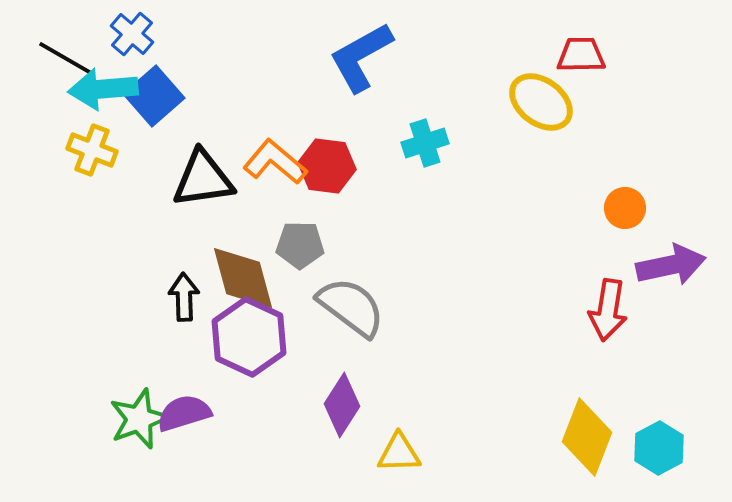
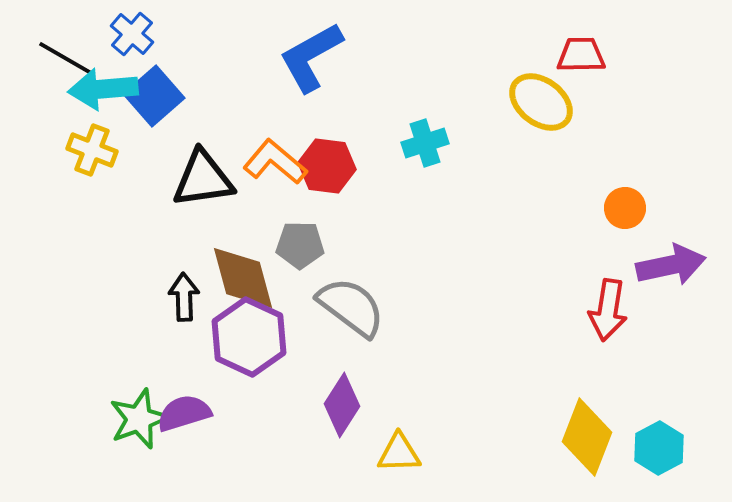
blue L-shape: moved 50 px left
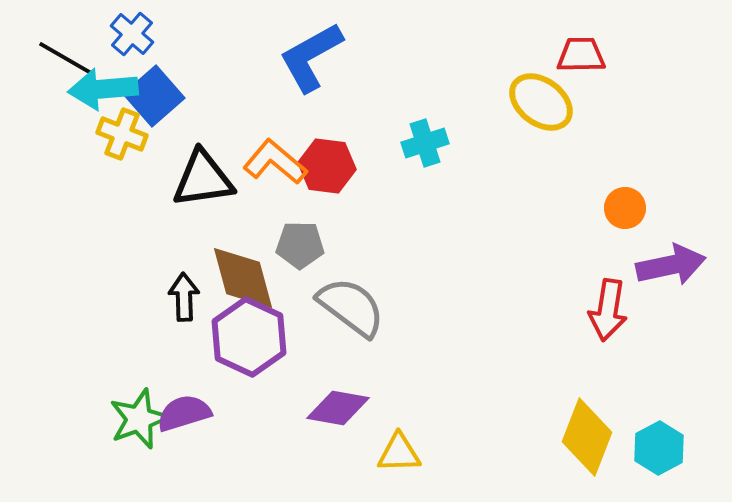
yellow cross: moved 30 px right, 16 px up
purple diamond: moved 4 px left, 3 px down; rotated 68 degrees clockwise
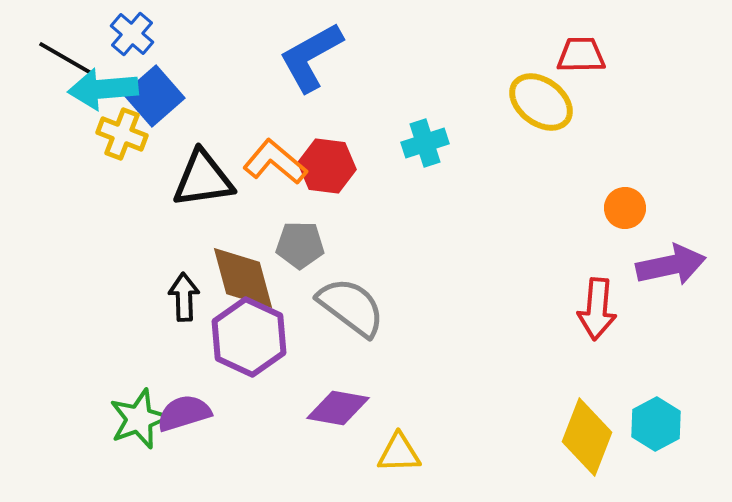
red arrow: moved 11 px left, 1 px up; rotated 4 degrees counterclockwise
cyan hexagon: moved 3 px left, 24 px up
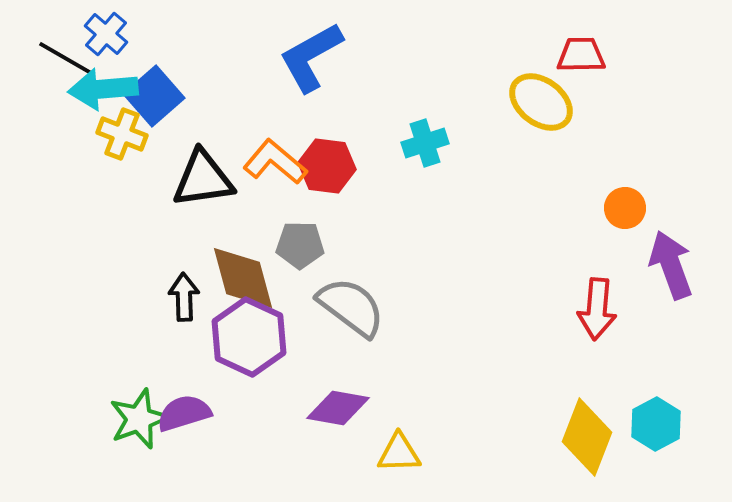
blue cross: moved 26 px left
purple arrow: rotated 98 degrees counterclockwise
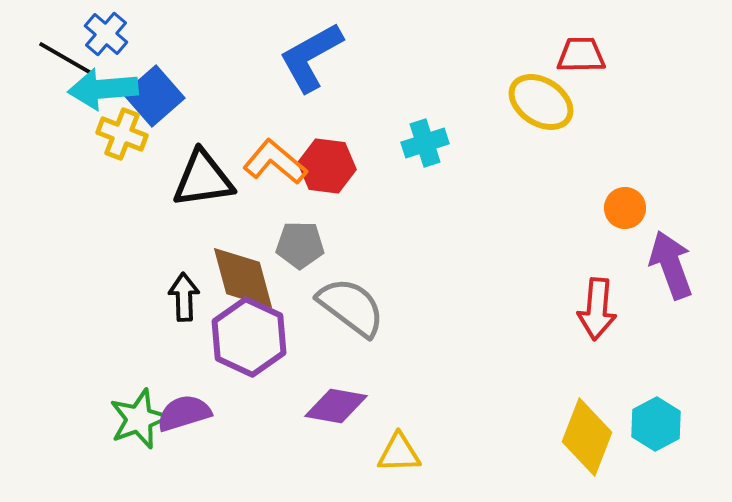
yellow ellipse: rotated 4 degrees counterclockwise
purple diamond: moved 2 px left, 2 px up
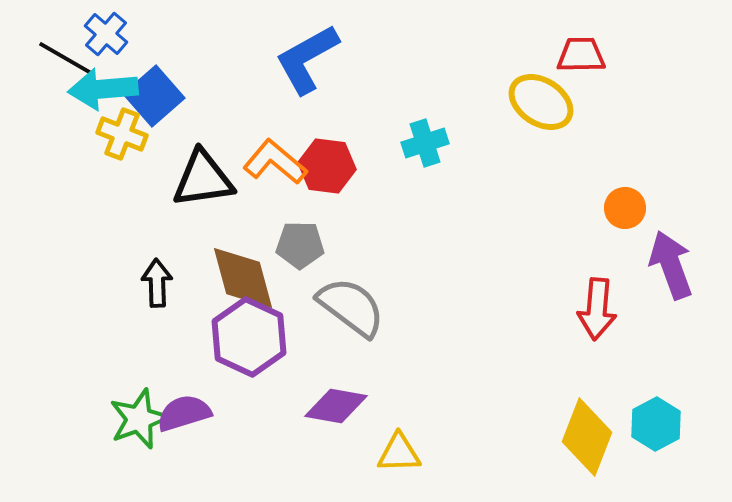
blue L-shape: moved 4 px left, 2 px down
black arrow: moved 27 px left, 14 px up
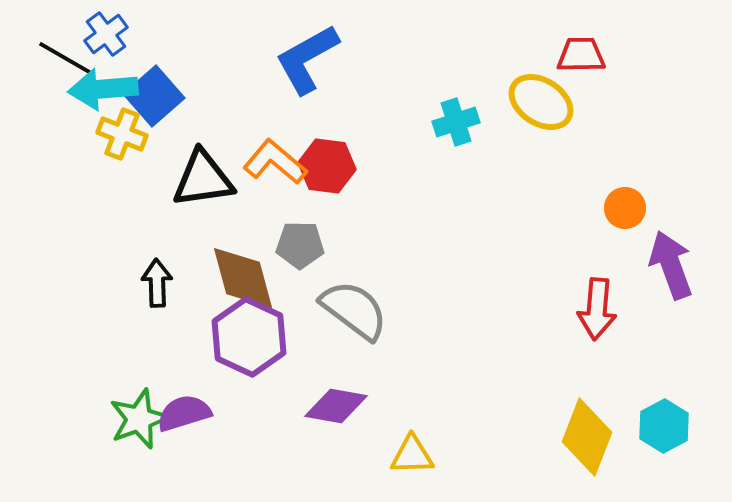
blue cross: rotated 12 degrees clockwise
cyan cross: moved 31 px right, 21 px up
gray semicircle: moved 3 px right, 3 px down
cyan hexagon: moved 8 px right, 2 px down
yellow triangle: moved 13 px right, 2 px down
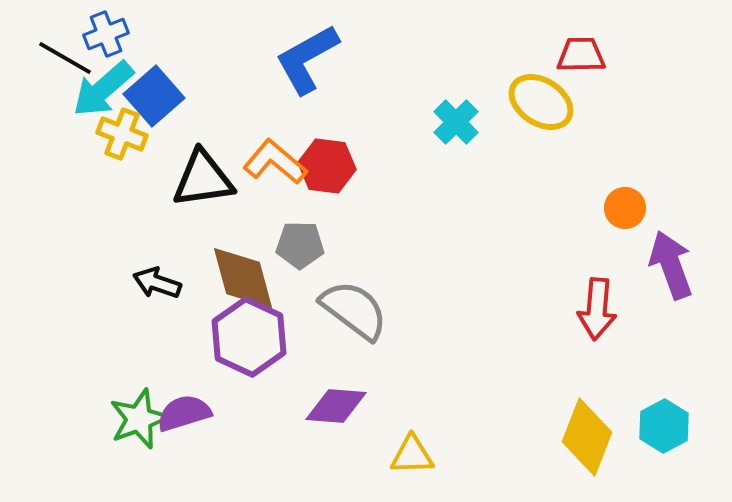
blue cross: rotated 15 degrees clockwise
cyan arrow: rotated 36 degrees counterclockwise
cyan cross: rotated 27 degrees counterclockwise
black arrow: rotated 69 degrees counterclockwise
purple diamond: rotated 6 degrees counterclockwise
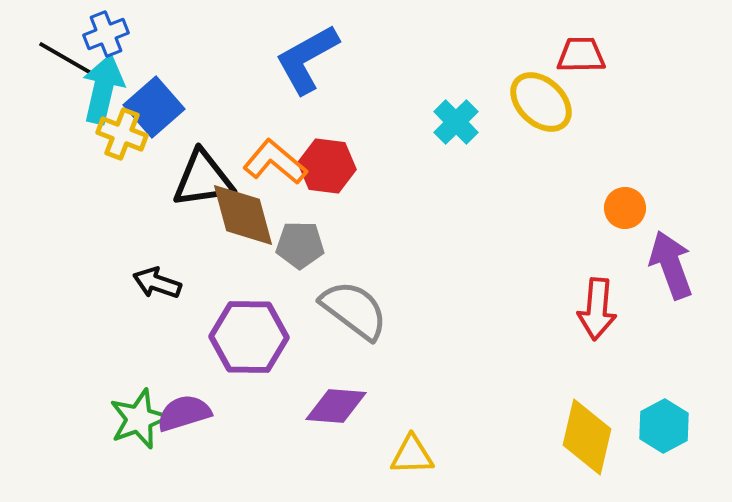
cyan arrow: rotated 144 degrees clockwise
blue square: moved 11 px down
yellow ellipse: rotated 10 degrees clockwise
brown diamond: moved 63 px up
purple hexagon: rotated 24 degrees counterclockwise
yellow diamond: rotated 8 degrees counterclockwise
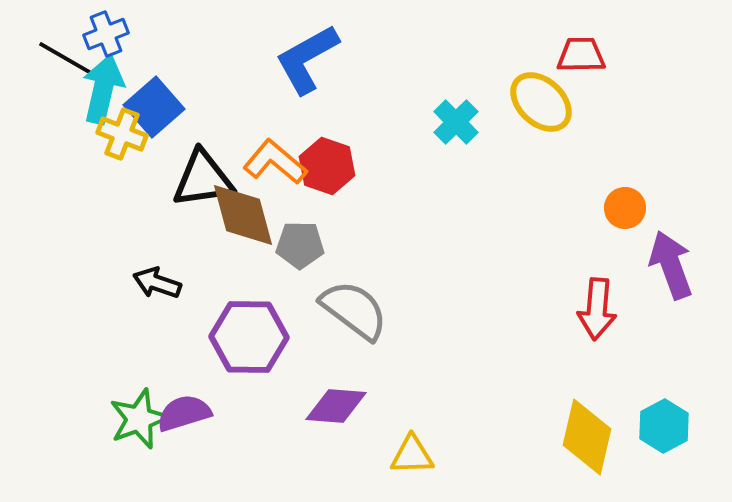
red hexagon: rotated 12 degrees clockwise
